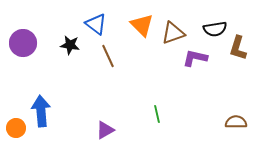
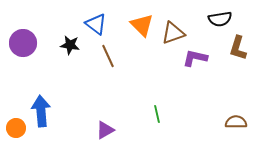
black semicircle: moved 5 px right, 10 px up
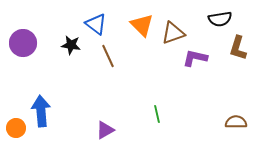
black star: moved 1 px right
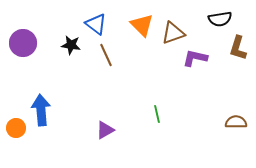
brown line: moved 2 px left, 1 px up
blue arrow: moved 1 px up
